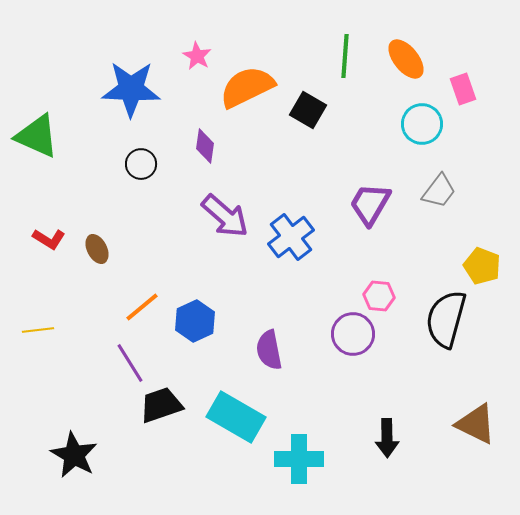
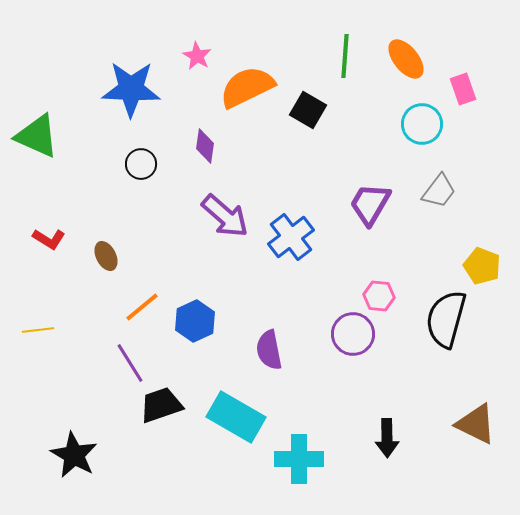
brown ellipse: moved 9 px right, 7 px down
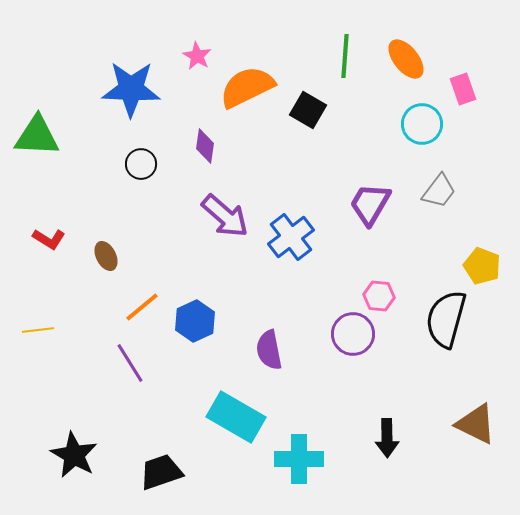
green triangle: rotated 21 degrees counterclockwise
black trapezoid: moved 67 px down
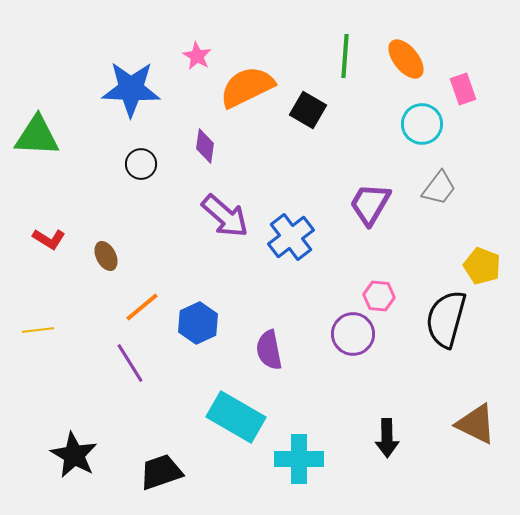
gray trapezoid: moved 3 px up
blue hexagon: moved 3 px right, 2 px down
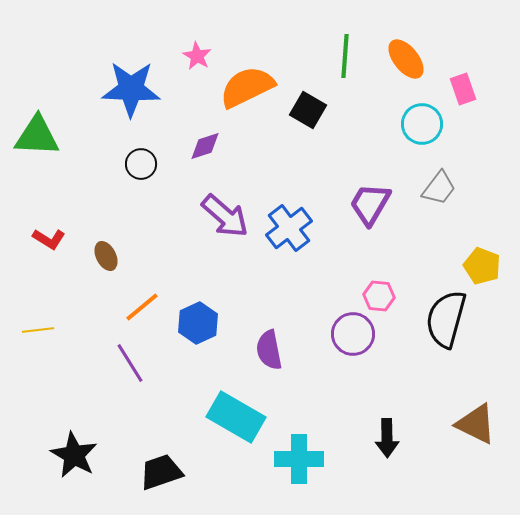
purple diamond: rotated 64 degrees clockwise
blue cross: moved 2 px left, 9 px up
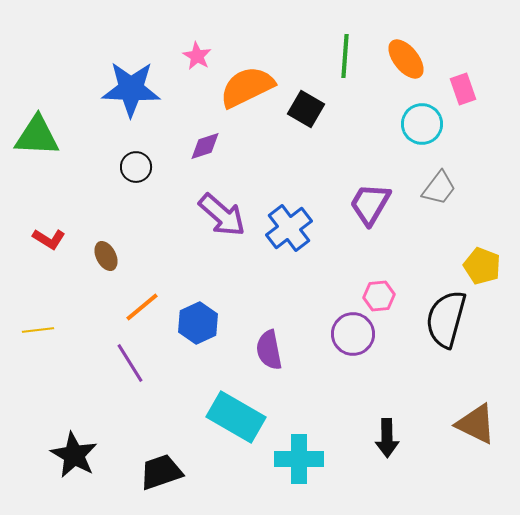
black square: moved 2 px left, 1 px up
black circle: moved 5 px left, 3 px down
purple arrow: moved 3 px left, 1 px up
pink hexagon: rotated 12 degrees counterclockwise
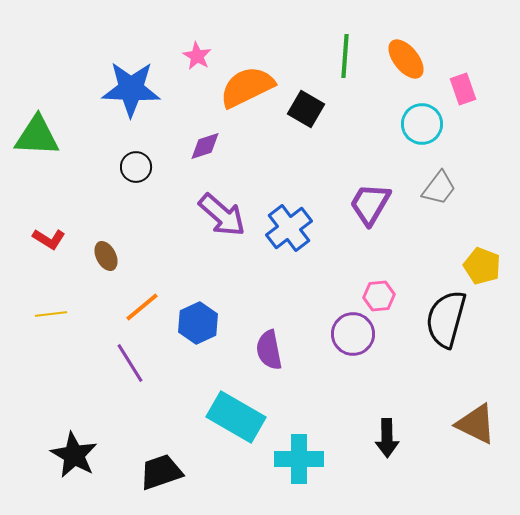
yellow line: moved 13 px right, 16 px up
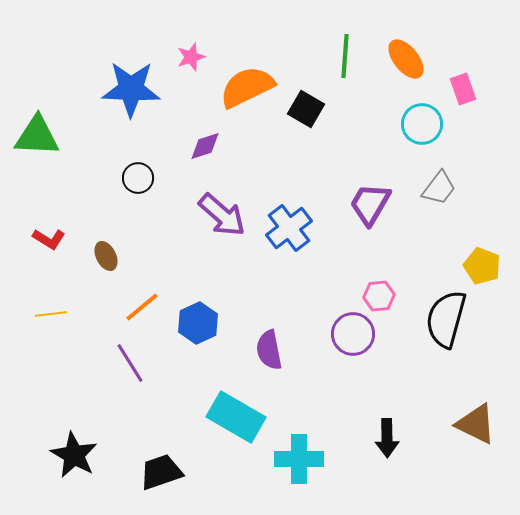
pink star: moved 6 px left, 1 px down; rotated 24 degrees clockwise
black circle: moved 2 px right, 11 px down
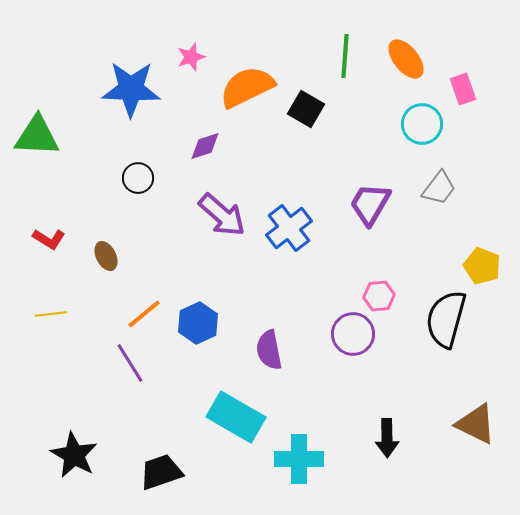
orange line: moved 2 px right, 7 px down
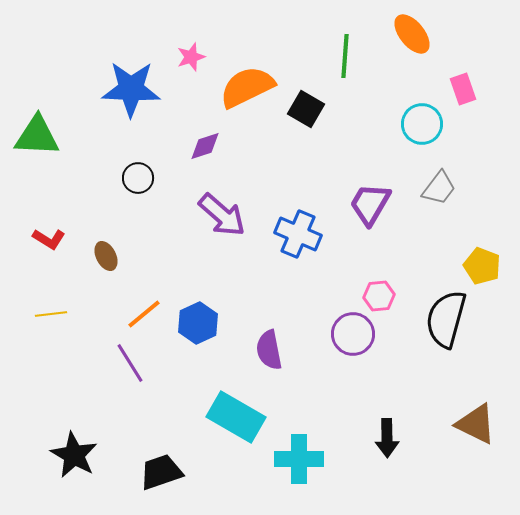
orange ellipse: moved 6 px right, 25 px up
blue cross: moved 9 px right, 6 px down; rotated 30 degrees counterclockwise
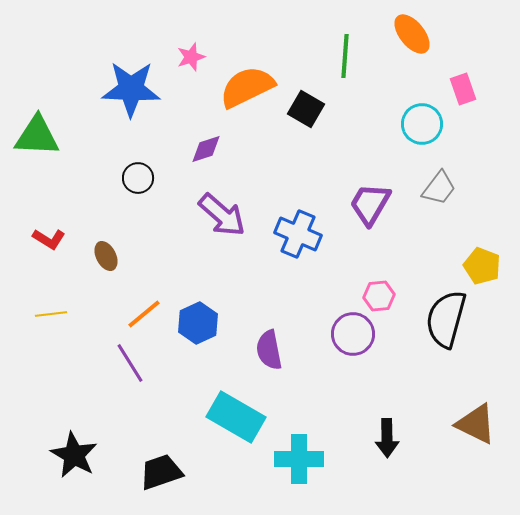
purple diamond: moved 1 px right, 3 px down
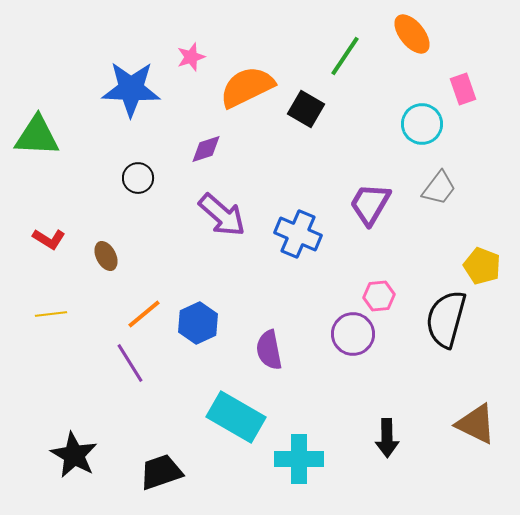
green line: rotated 30 degrees clockwise
